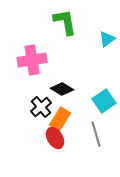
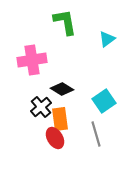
orange rectangle: rotated 40 degrees counterclockwise
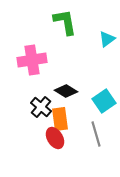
black diamond: moved 4 px right, 2 px down
black cross: rotated 10 degrees counterclockwise
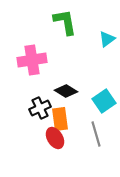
black cross: moved 1 px left, 1 px down; rotated 25 degrees clockwise
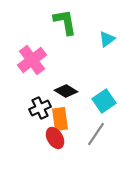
pink cross: rotated 28 degrees counterclockwise
gray line: rotated 50 degrees clockwise
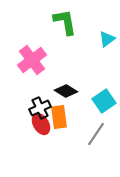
orange rectangle: moved 1 px left, 2 px up
red ellipse: moved 14 px left, 14 px up
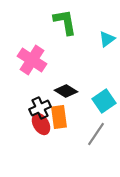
pink cross: rotated 20 degrees counterclockwise
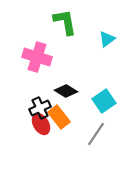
pink cross: moved 5 px right, 3 px up; rotated 16 degrees counterclockwise
orange rectangle: rotated 30 degrees counterclockwise
